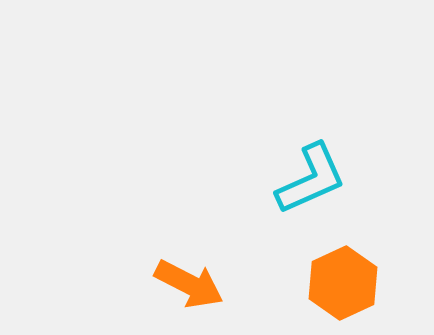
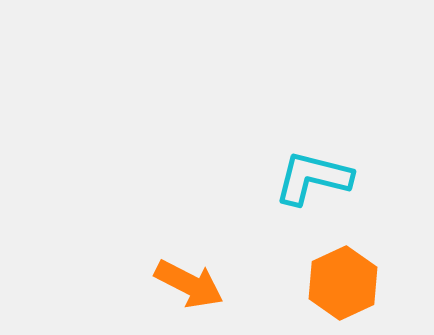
cyan L-shape: moved 2 px right, 1 px up; rotated 142 degrees counterclockwise
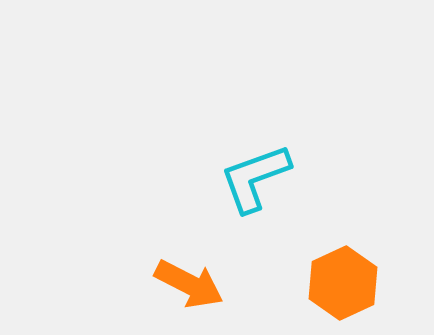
cyan L-shape: moved 58 px left; rotated 34 degrees counterclockwise
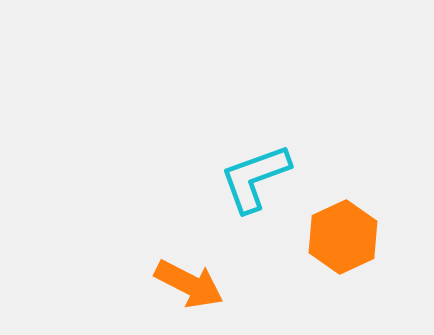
orange hexagon: moved 46 px up
